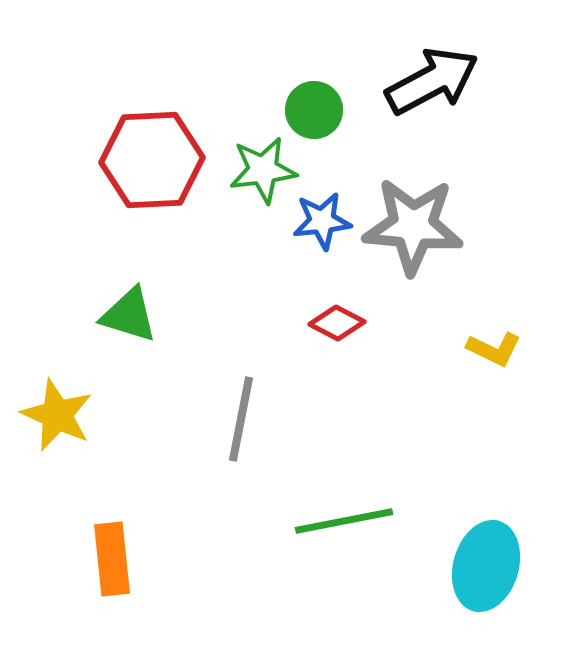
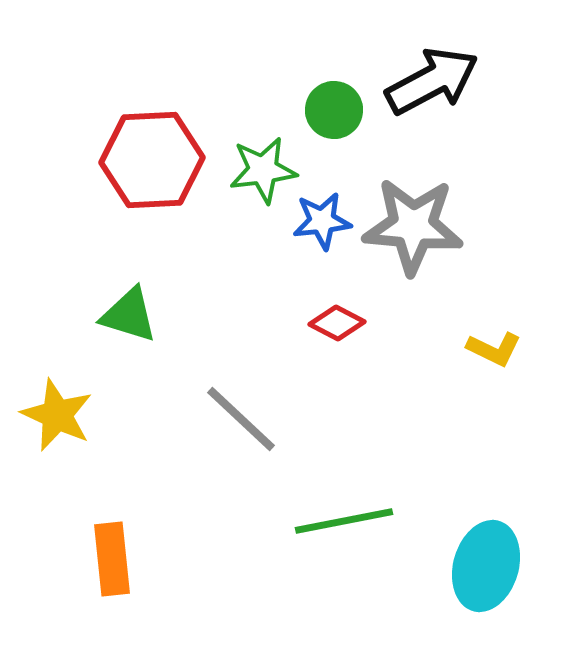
green circle: moved 20 px right
gray line: rotated 58 degrees counterclockwise
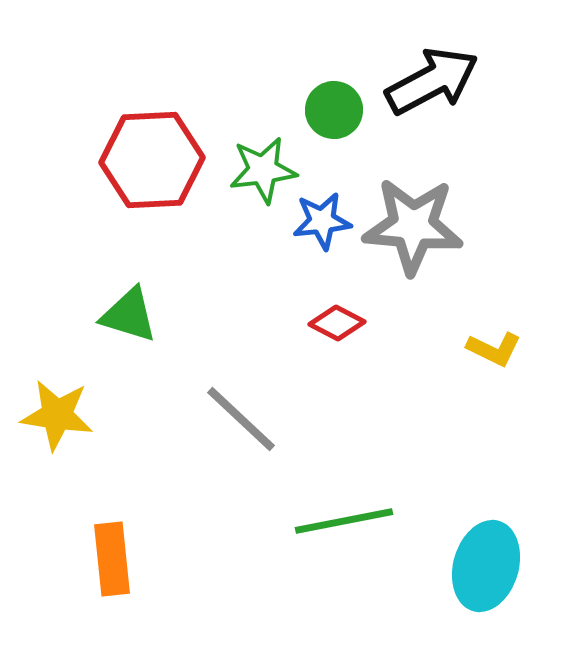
yellow star: rotated 16 degrees counterclockwise
